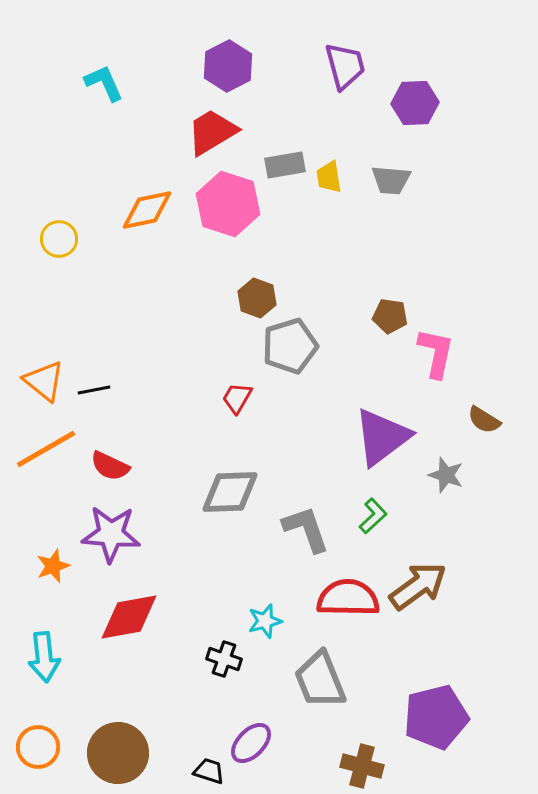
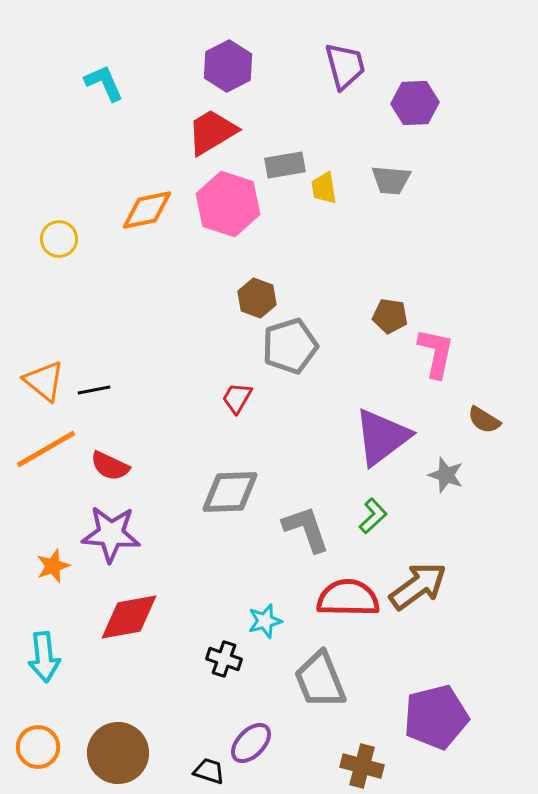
yellow trapezoid at (329, 177): moved 5 px left, 11 px down
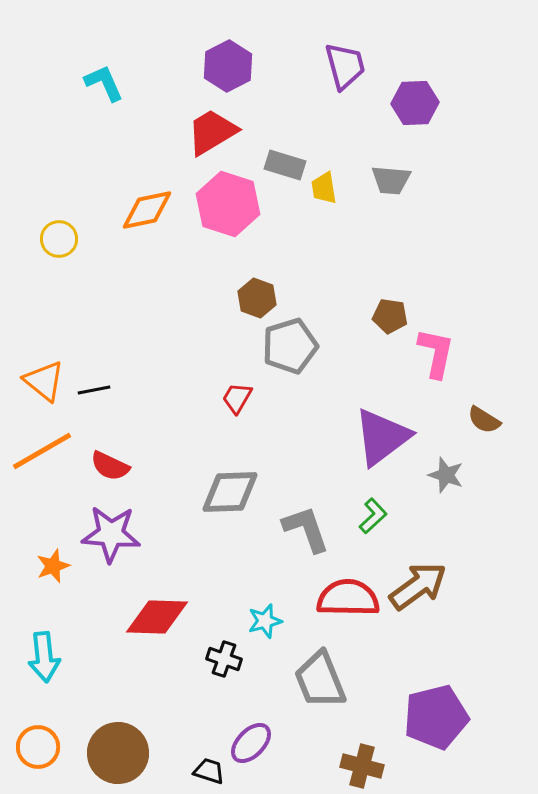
gray rectangle at (285, 165): rotated 27 degrees clockwise
orange line at (46, 449): moved 4 px left, 2 px down
red diamond at (129, 617): moved 28 px right; rotated 12 degrees clockwise
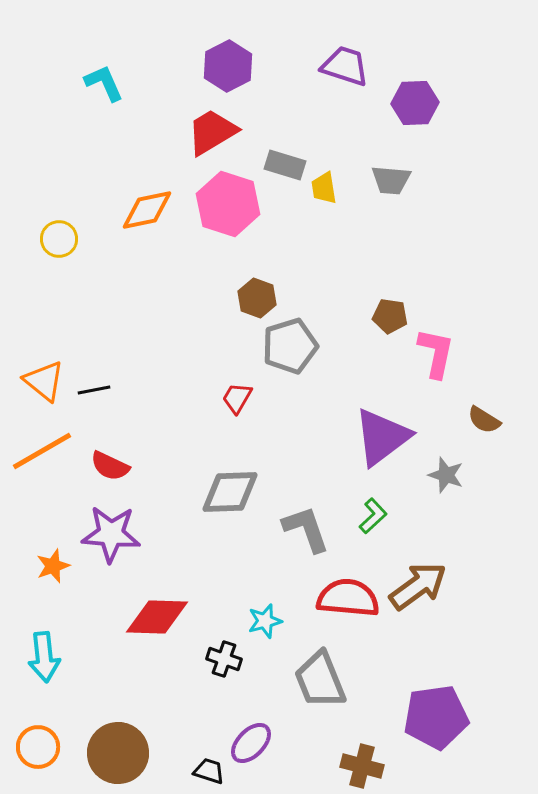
purple trapezoid at (345, 66): rotated 57 degrees counterclockwise
red semicircle at (348, 598): rotated 4 degrees clockwise
purple pentagon at (436, 717): rotated 6 degrees clockwise
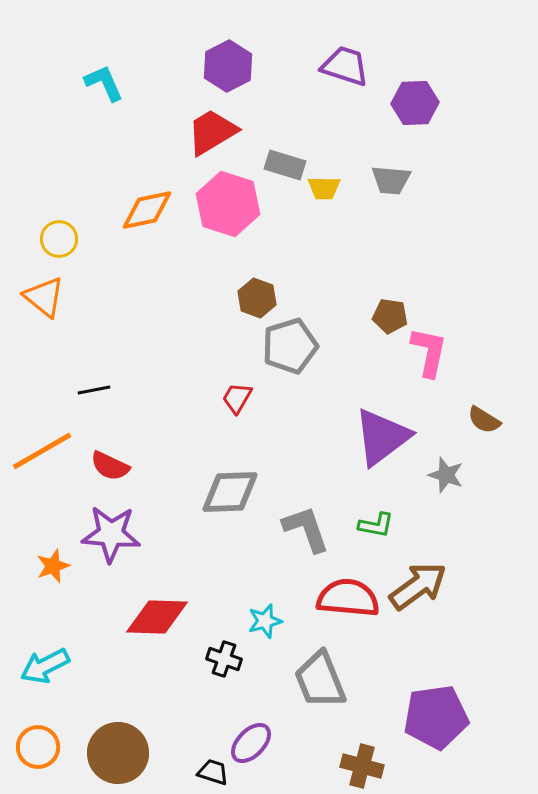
yellow trapezoid at (324, 188): rotated 80 degrees counterclockwise
pink L-shape at (436, 353): moved 7 px left, 1 px up
orange triangle at (44, 381): moved 84 px up
green L-shape at (373, 516): moved 3 px right, 9 px down; rotated 54 degrees clockwise
cyan arrow at (44, 657): moved 1 px right, 9 px down; rotated 69 degrees clockwise
black trapezoid at (209, 771): moved 4 px right, 1 px down
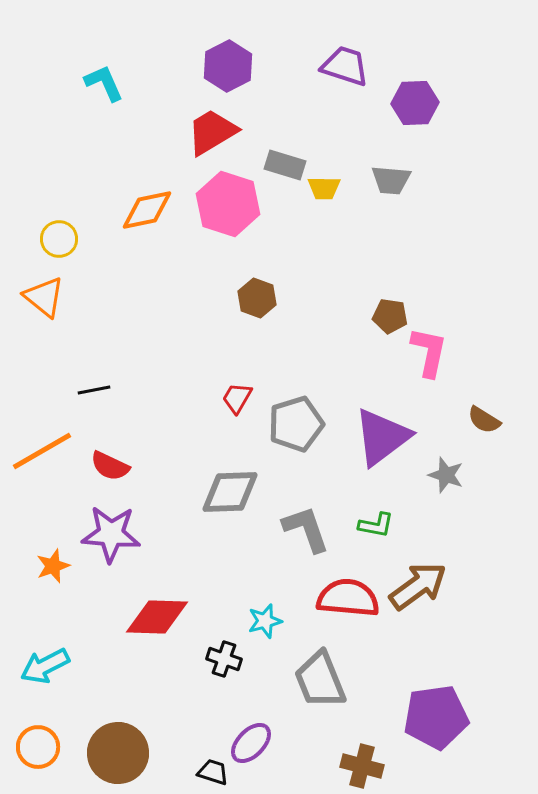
gray pentagon at (290, 346): moved 6 px right, 78 px down
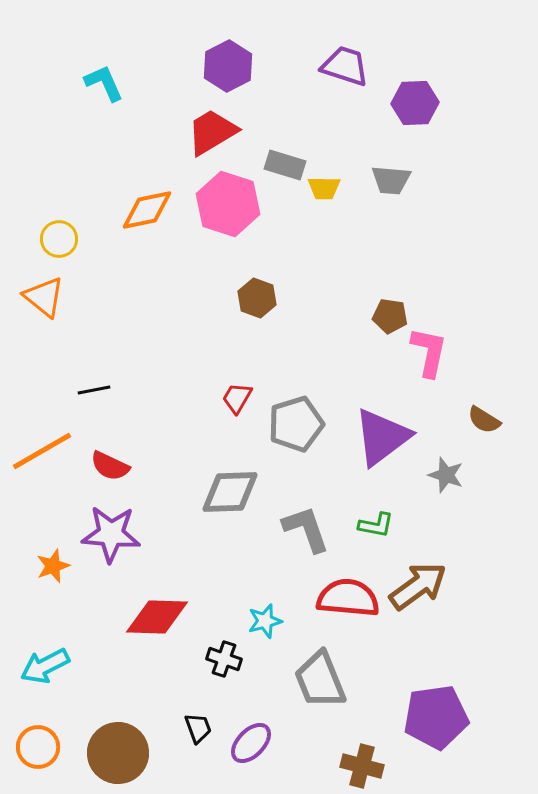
black trapezoid at (213, 772): moved 15 px left, 44 px up; rotated 52 degrees clockwise
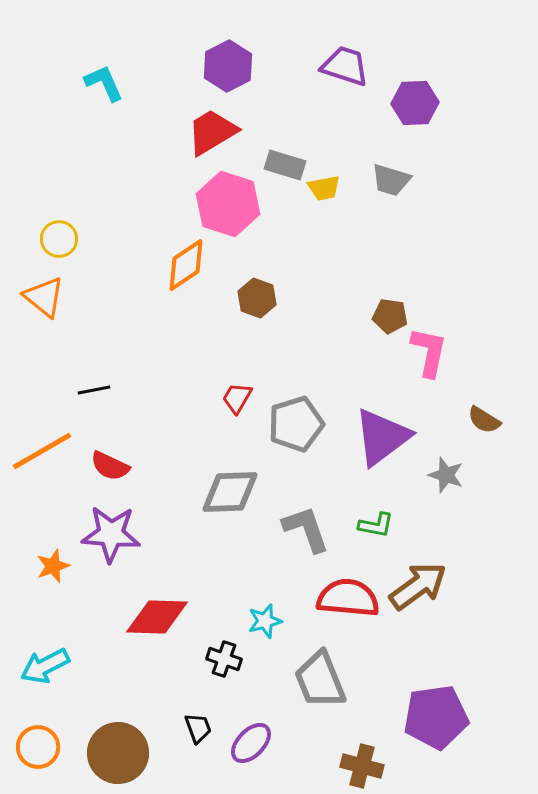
gray trapezoid at (391, 180): rotated 12 degrees clockwise
yellow trapezoid at (324, 188): rotated 12 degrees counterclockwise
orange diamond at (147, 210): moved 39 px right, 55 px down; rotated 22 degrees counterclockwise
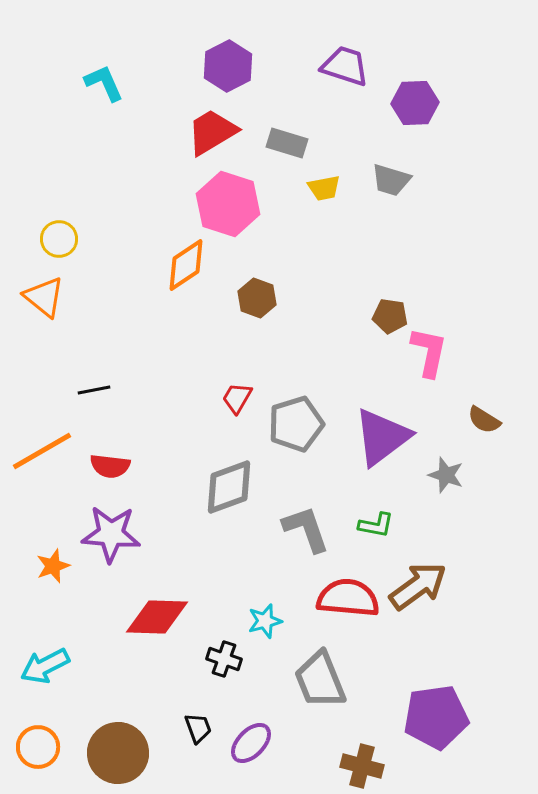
gray rectangle at (285, 165): moved 2 px right, 22 px up
red semicircle at (110, 466): rotated 18 degrees counterclockwise
gray diamond at (230, 492): moved 1 px left, 5 px up; rotated 18 degrees counterclockwise
